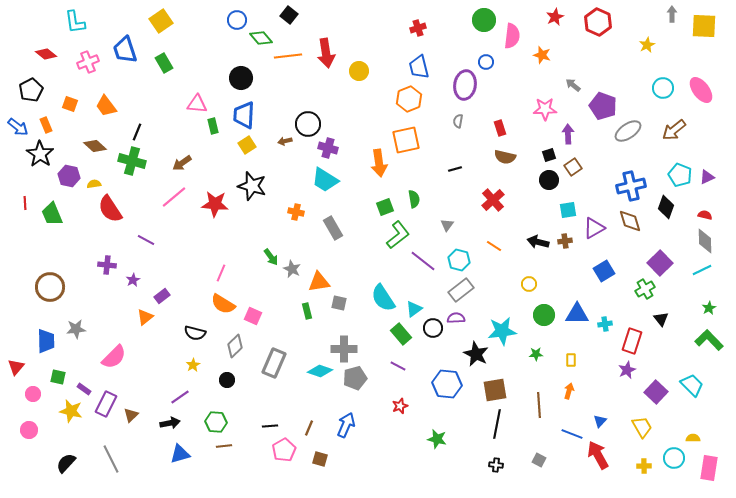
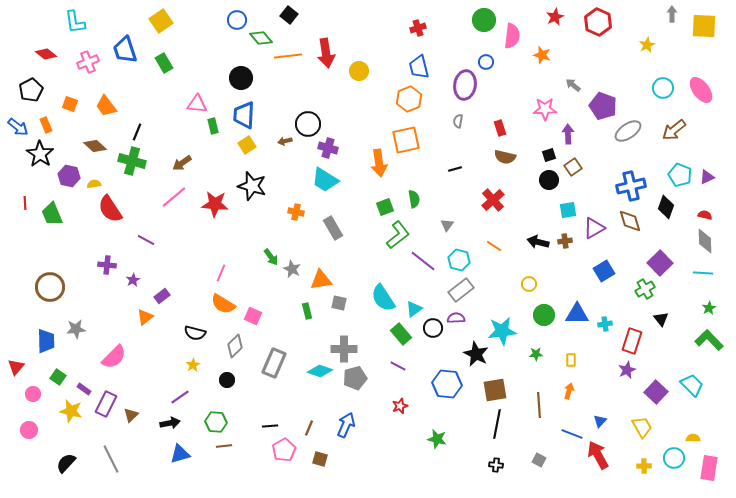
cyan line at (702, 270): moved 1 px right, 3 px down; rotated 30 degrees clockwise
orange triangle at (319, 282): moved 2 px right, 2 px up
green square at (58, 377): rotated 21 degrees clockwise
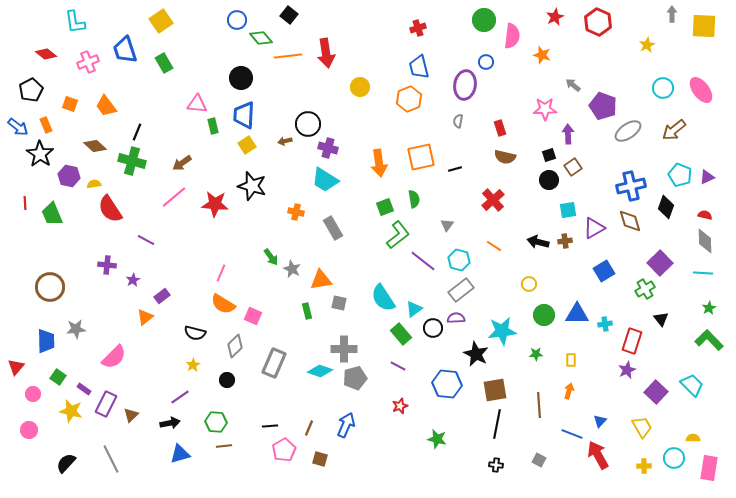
yellow circle at (359, 71): moved 1 px right, 16 px down
orange square at (406, 140): moved 15 px right, 17 px down
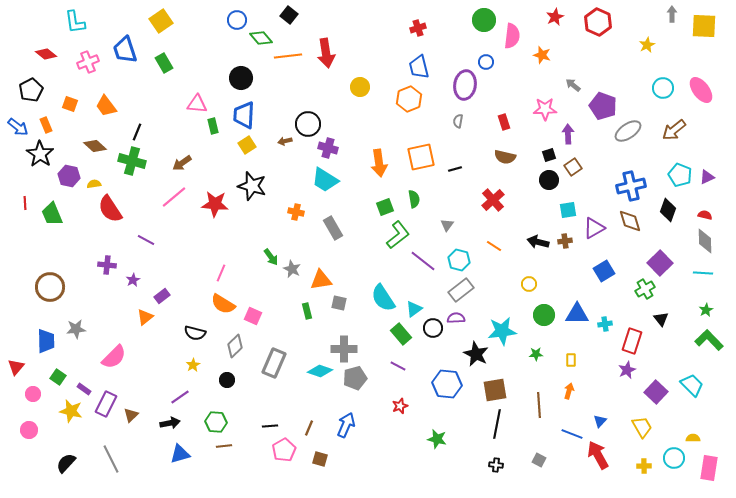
red rectangle at (500, 128): moved 4 px right, 6 px up
black diamond at (666, 207): moved 2 px right, 3 px down
green star at (709, 308): moved 3 px left, 2 px down
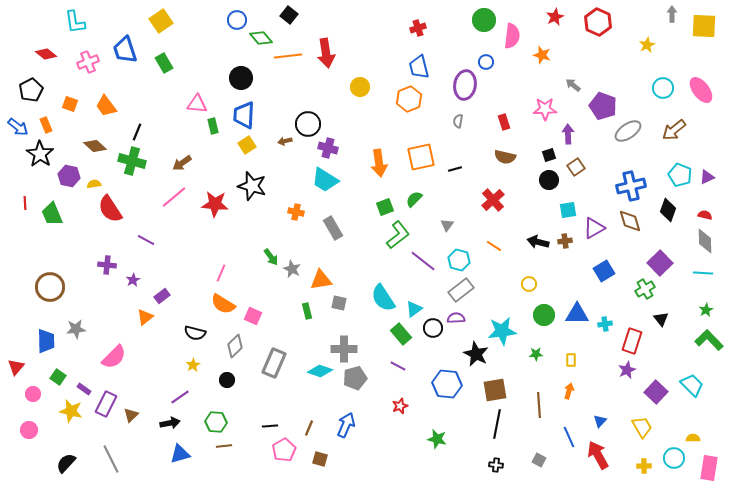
brown square at (573, 167): moved 3 px right
green semicircle at (414, 199): rotated 126 degrees counterclockwise
blue line at (572, 434): moved 3 px left, 3 px down; rotated 45 degrees clockwise
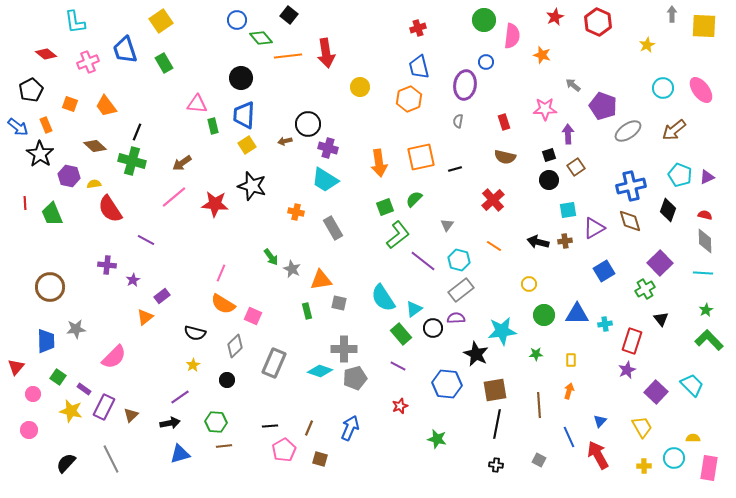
purple rectangle at (106, 404): moved 2 px left, 3 px down
blue arrow at (346, 425): moved 4 px right, 3 px down
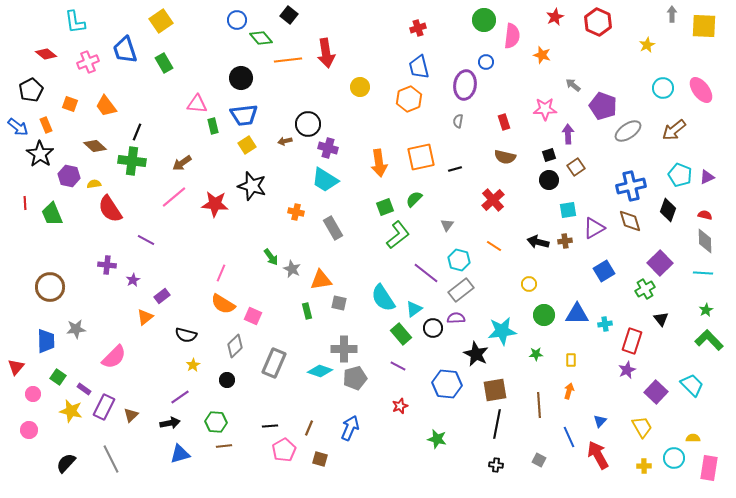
orange line at (288, 56): moved 4 px down
blue trapezoid at (244, 115): rotated 100 degrees counterclockwise
green cross at (132, 161): rotated 8 degrees counterclockwise
purple line at (423, 261): moved 3 px right, 12 px down
black semicircle at (195, 333): moved 9 px left, 2 px down
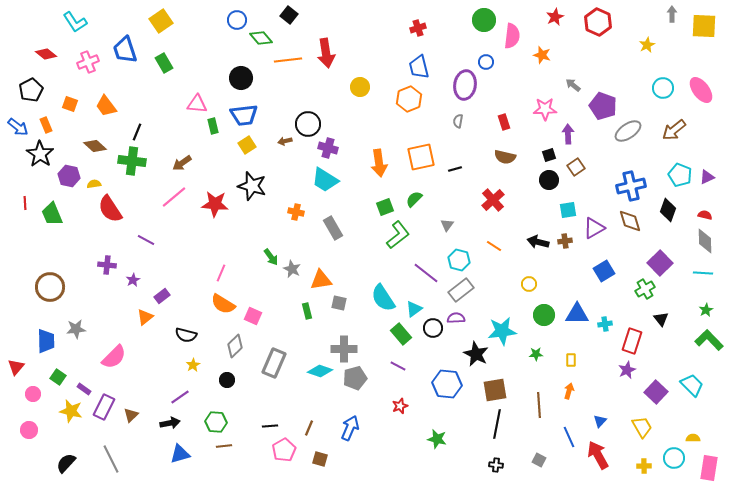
cyan L-shape at (75, 22): rotated 25 degrees counterclockwise
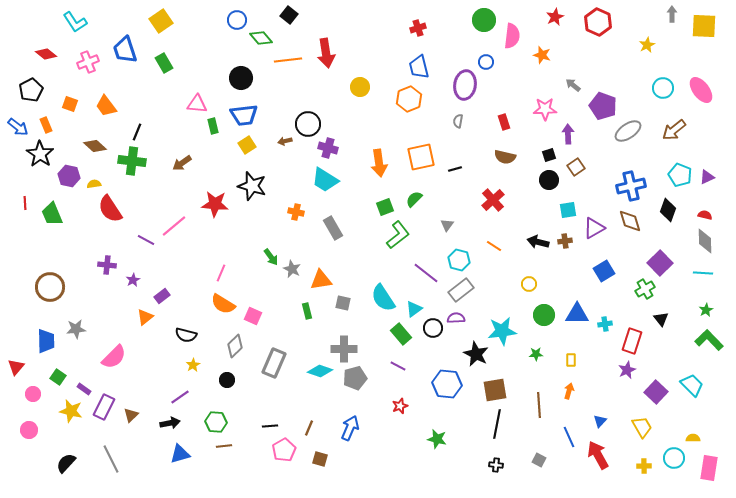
pink line at (174, 197): moved 29 px down
gray square at (339, 303): moved 4 px right
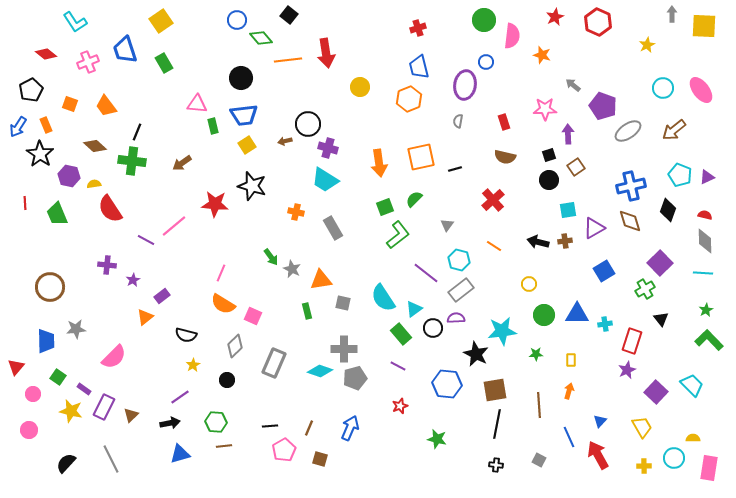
blue arrow at (18, 127): rotated 85 degrees clockwise
green trapezoid at (52, 214): moved 5 px right
